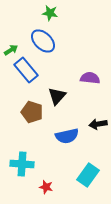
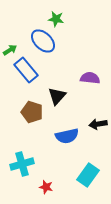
green star: moved 6 px right, 6 px down
green arrow: moved 1 px left
cyan cross: rotated 20 degrees counterclockwise
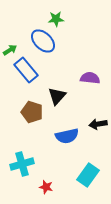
green star: rotated 14 degrees counterclockwise
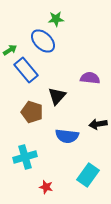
blue semicircle: rotated 20 degrees clockwise
cyan cross: moved 3 px right, 7 px up
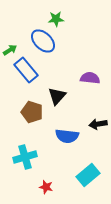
cyan rectangle: rotated 15 degrees clockwise
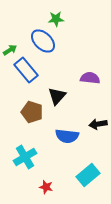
cyan cross: rotated 15 degrees counterclockwise
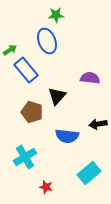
green star: moved 4 px up
blue ellipse: moved 4 px right; rotated 25 degrees clockwise
cyan rectangle: moved 1 px right, 2 px up
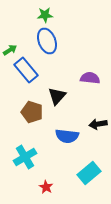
green star: moved 11 px left
red star: rotated 16 degrees clockwise
